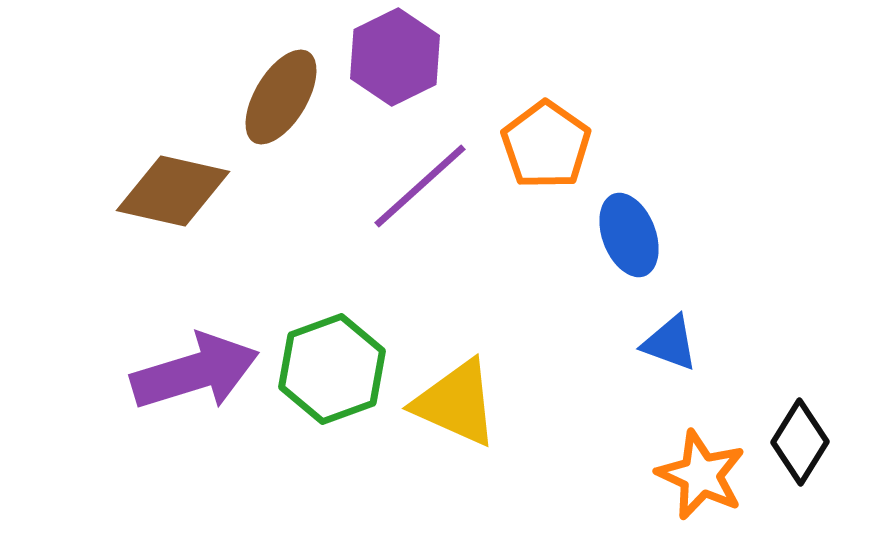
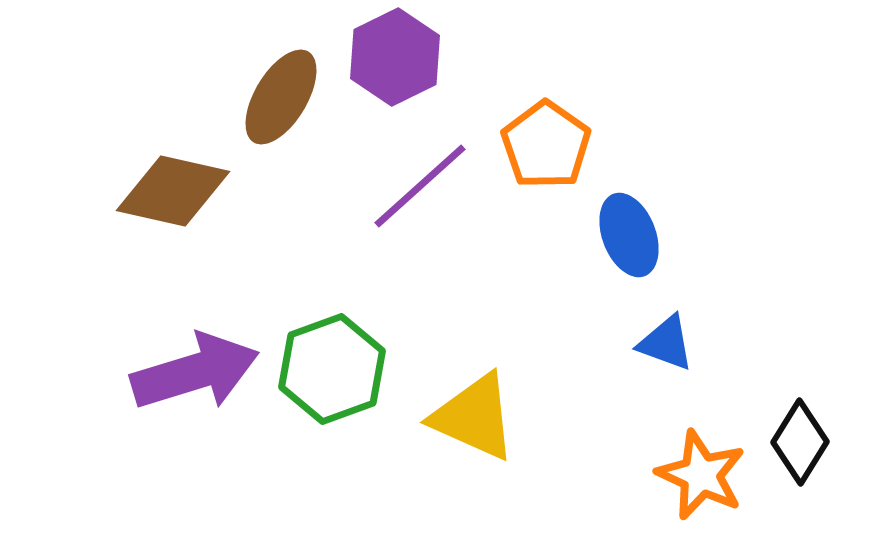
blue triangle: moved 4 px left
yellow triangle: moved 18 px right, 14 px down
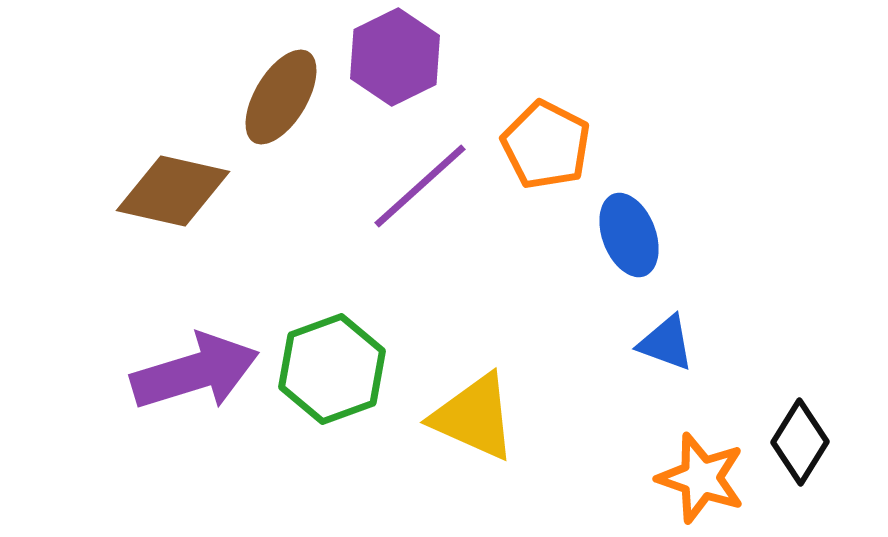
orange pentagon: rotated 8 degrees counterclockwise
orange star: moved 3 px down; rotated 6 degrees counterclockwise
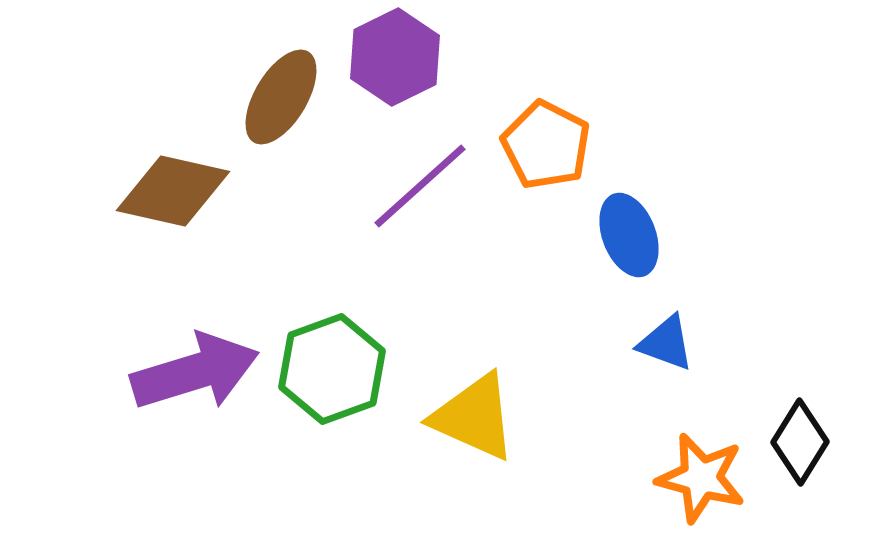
orange star: rotated 4 degrees counterclockwise
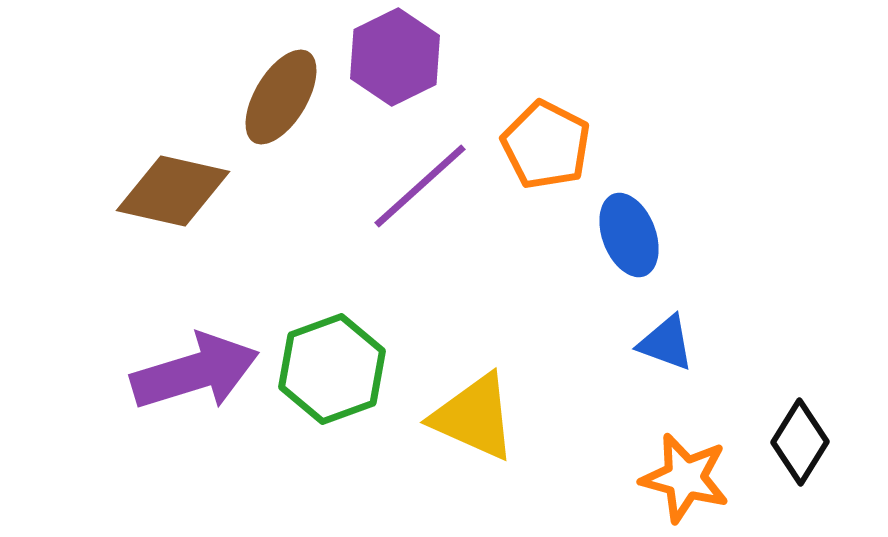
orange star: moved 16 px left
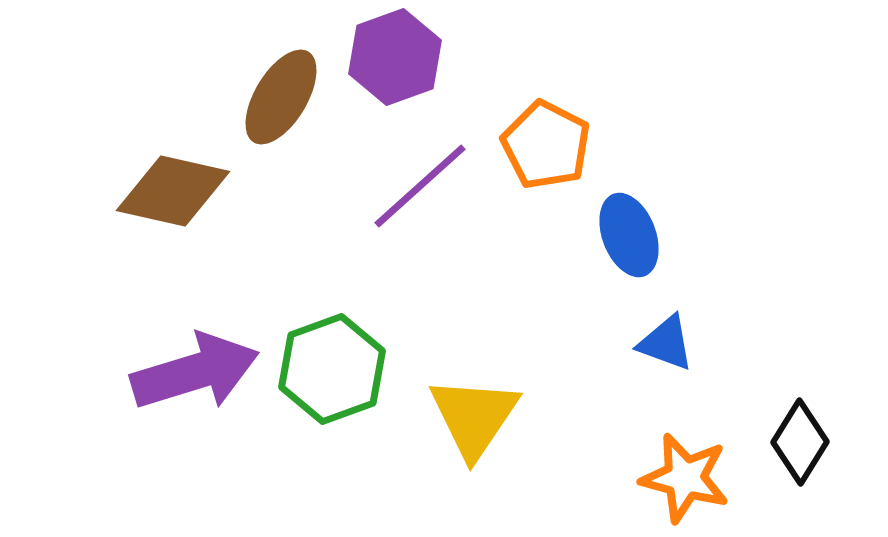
purple hexagon: rotated 6 degrees clockwise
yellow triangle: rotated 40 degrees clockwise
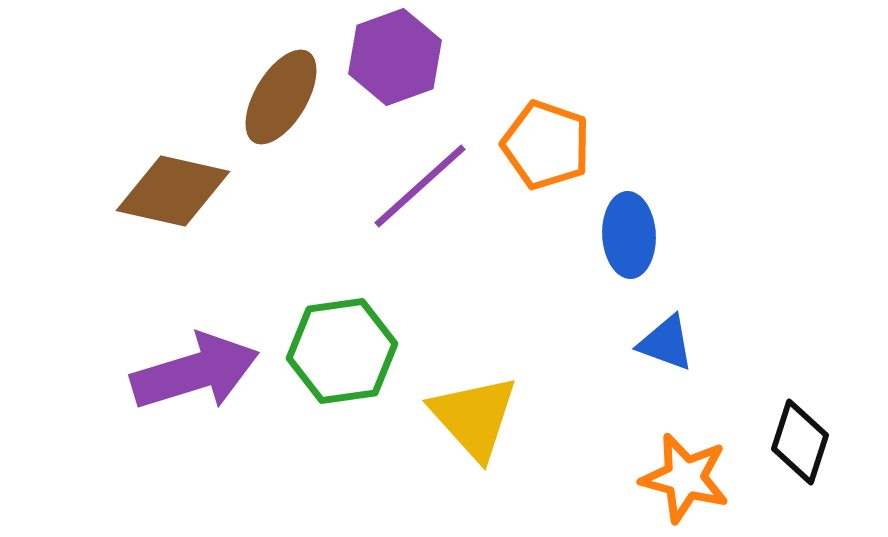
orange pentagon: rotated 8 degrees counterclockwise
blue ellipse: rotated 18 degrees clockwise
green hexagon: moved 10 px right, 18 px up; rotated 12 degrees clockwise
yellow triangle: rotated 16 degrees counterclockwise
black diamond: rotated 14 degrees counterclockwise
